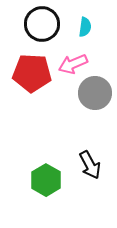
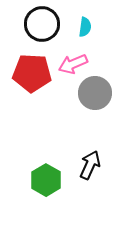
black arrow: rotated 128 degrees counterclockwise
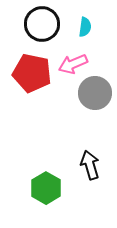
red pentagon: rotated 9 degrees clockwise
black arrow: rotated 40 degrees counterclockwise
green hexagon: moved 8 px down
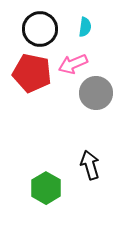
black circle: moved 2 px left, 5 px down
gray circle: moved 1 px right
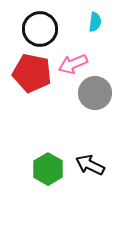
cyan semicircle: moved 10 px right, 5 px up
gray circle: moved 1 px left
black arrow: rotated 48 degrees counterclockwise
green hexagon: moved 2 px right, 19 px up
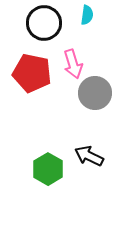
cyan semicircle: moved 8 px left, 7 px up
black circle: moved 4 px right, 6 px up
pink arrow: rotated 84 degrees counterclockwise
black arrow: moved 1 px left, 9 px up
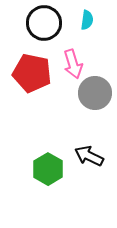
cyan semicircle: moved 5 px down
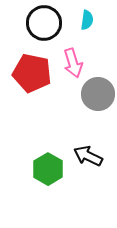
pink arrow: moved 1 px up
gray circle: moved 3 px right, 1 px down
black arrow: moved 1 px left
